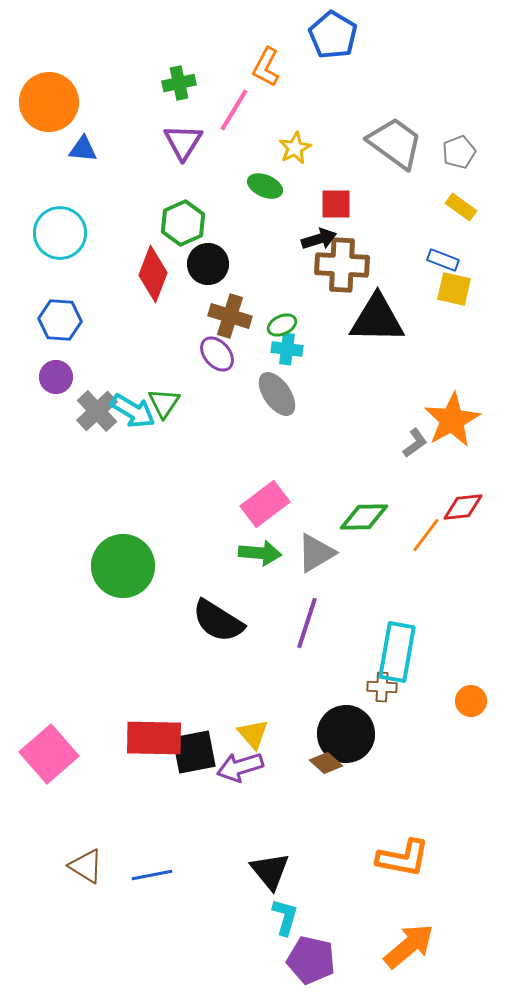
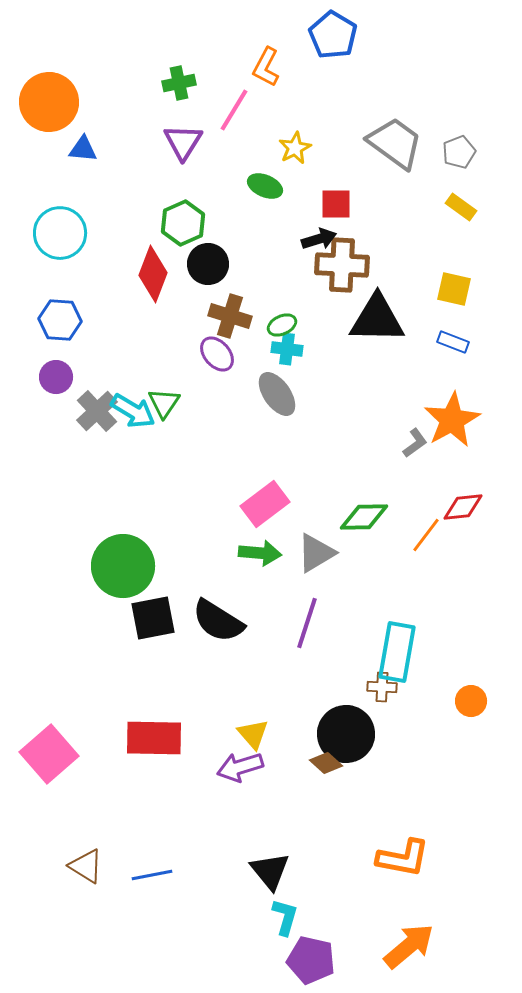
blue rectangle at (443, 260): moved 10 px right, 82 px down
black square at (194, 752): moved 41 px left, 134 px up
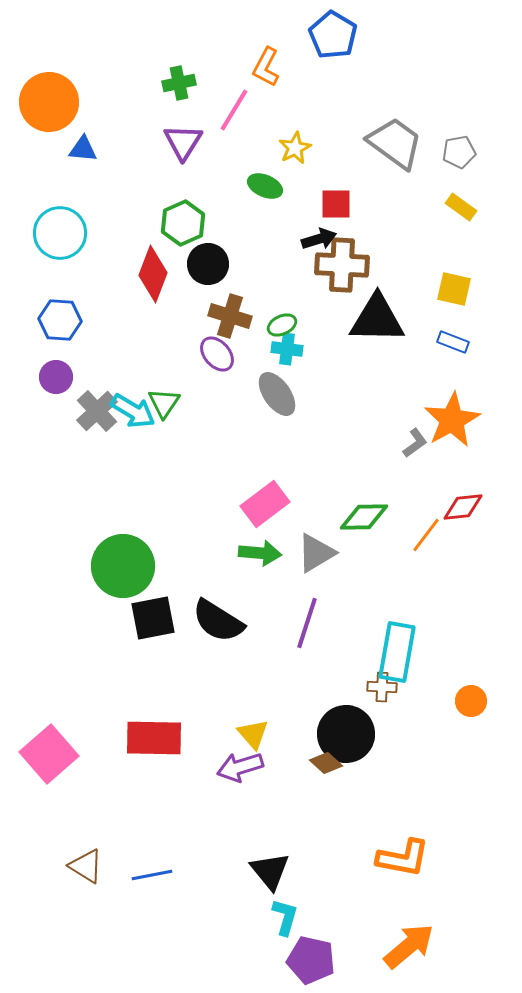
gray pentagon at (459, 152): rotated 12 degrees clockwise
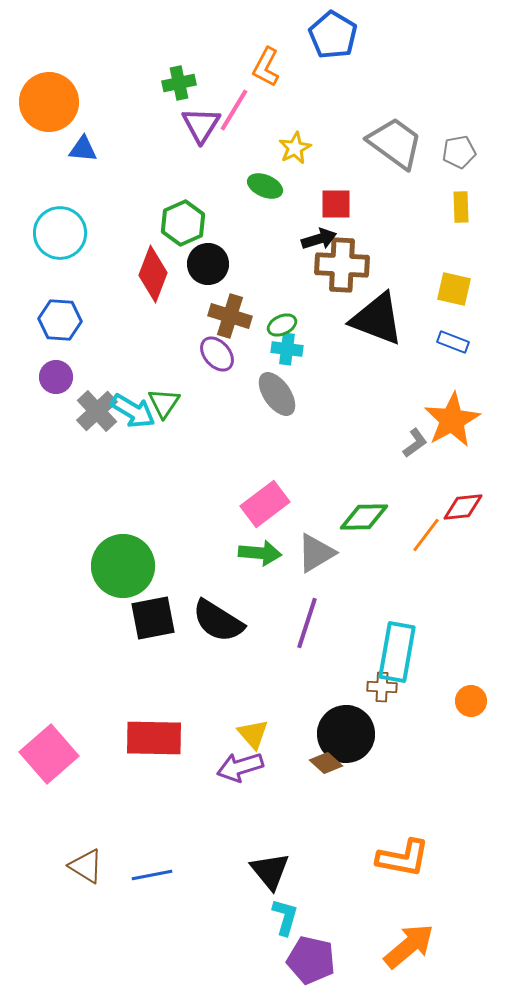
purple triangle at (183, 142): moved 18 px right, 17 px up
yellow rectangle at (461, 207): rotated 52 degrees clockwise
black triangle at (377, 319): rotated 20 degrees clockwise
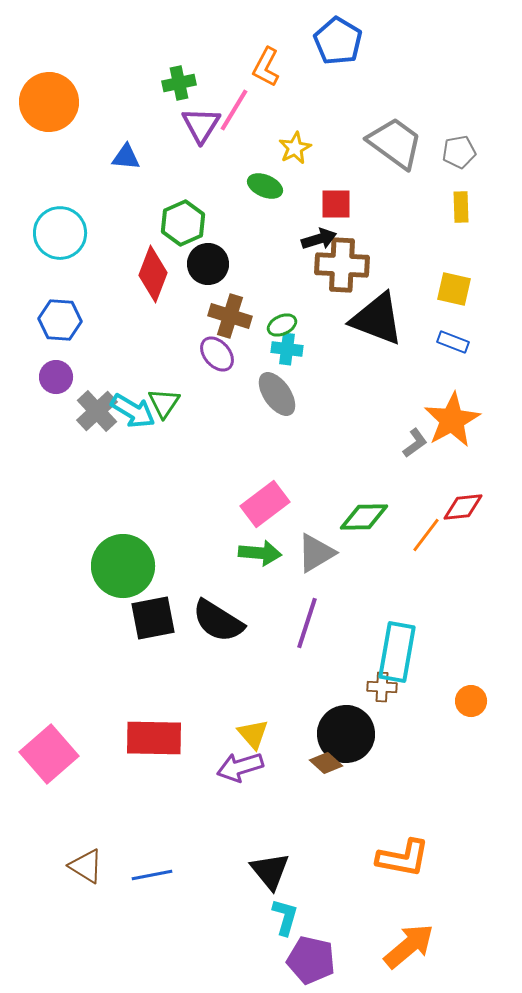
blue pentagon at (333, 35): moved 5 px right, 6 px down
blue triangle at (83, 149): moved 43 px right, 8 px down
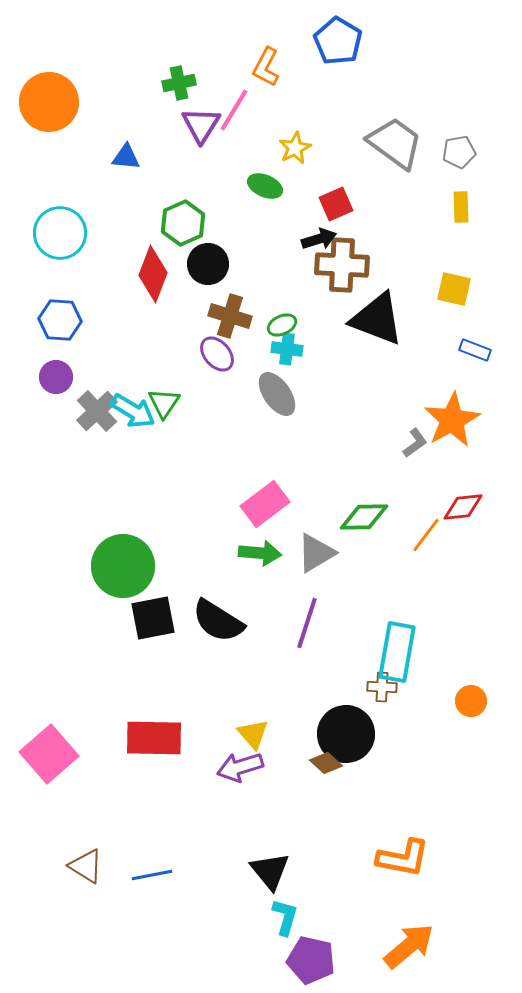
red square at (336, 204): rotated 24 degrees counterclockwise
blue rectangle at (453, 342): moved 22 px right, 8 px down
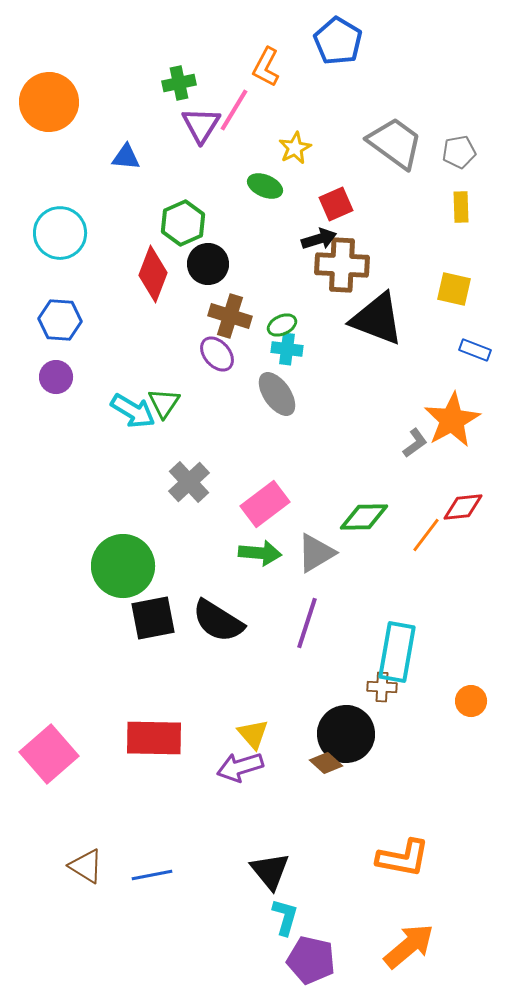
gray cross at (97, 411): moved 92 px right, 71 px down
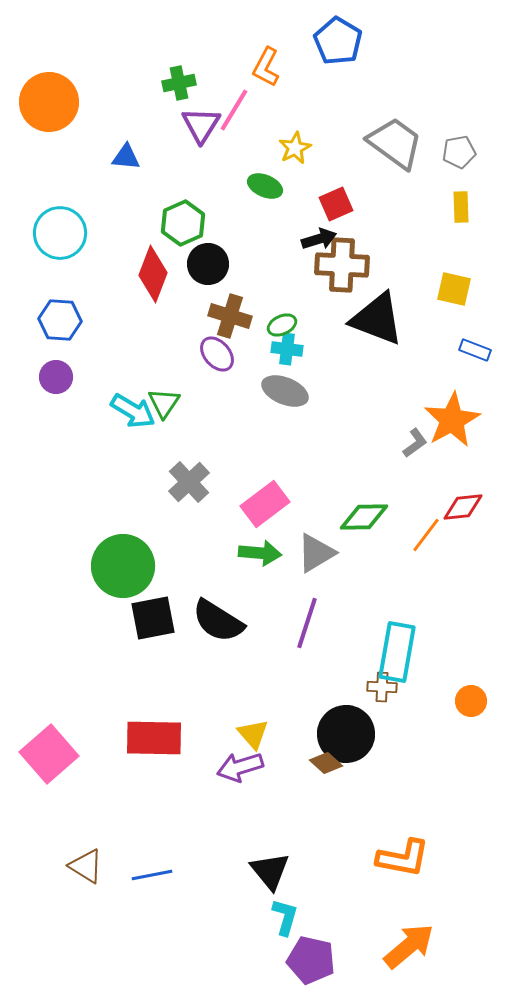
gray ellipse at (277, 394): moved 8 px right, 3 px up; rotated 33 degrees counterclockwise
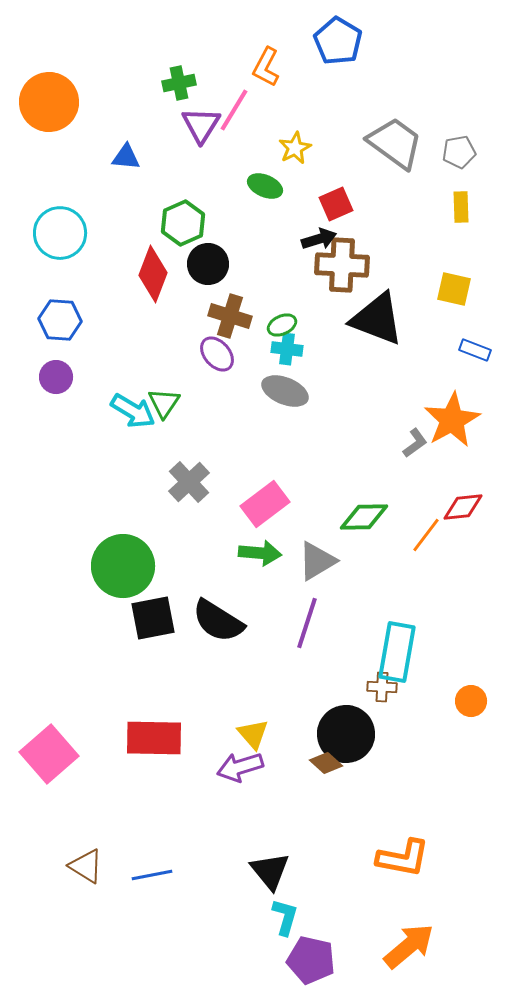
gray triangle at (316, 553): moved 1 px right, 8 px down
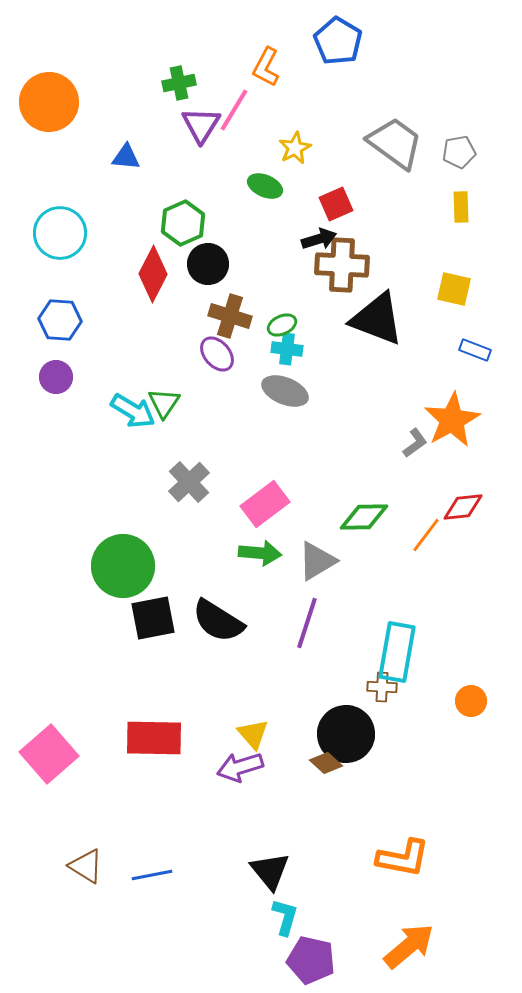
red diamond at (153, 274): rotated 6 degrees clockwise
